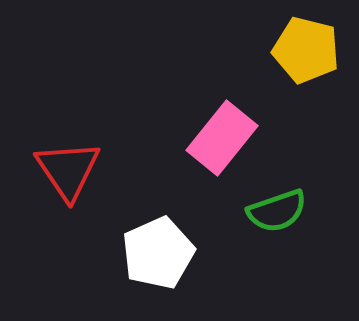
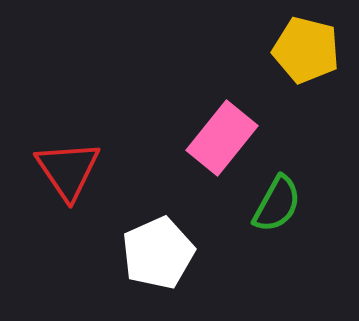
green semicircle: moved 7 px up; rotated 42 degrees counterclockwise
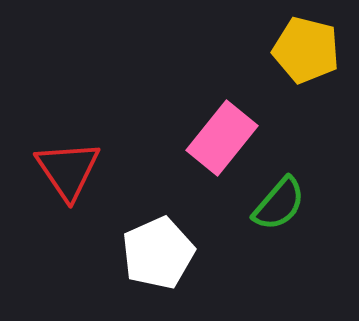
green semicircle: moved 2 px right; rotated 12 degrees clockwise
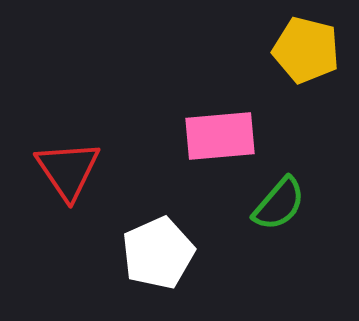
pink rectangle: moved 2 px left, 2 px up; rotated 46 degrees clockwise
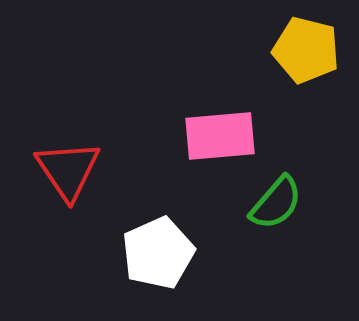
green semicircle: moved 3 px left, 1 px up
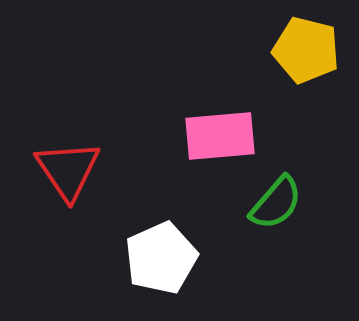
white pentagon: moved 3 px right, 5 px down
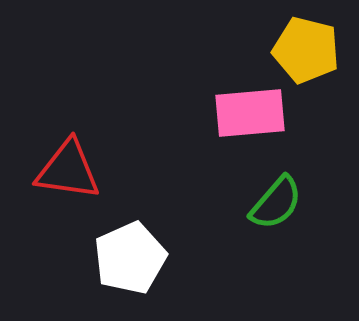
pink rectangle: moved 30 px right, 23 px up
red triangle: rotated 48 degrees counterclockwise
white pentagon: moved 31 px left
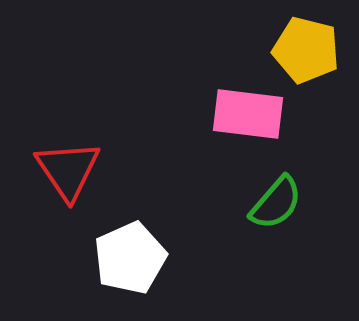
pink rectangle: moved 2 px left, 1 px down; rotated 12 degrees clockwise
red triangle: rotated 48 degrees clockwise
